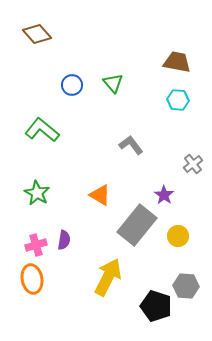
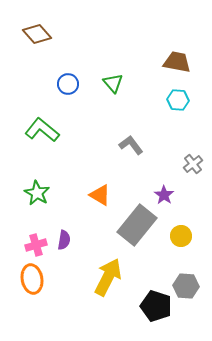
blue circle: moved 4 px left, 1 px up
yellow circle: moved 3 px right
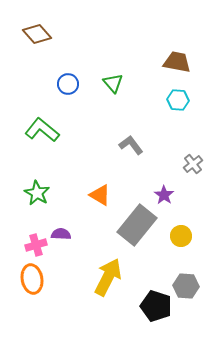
purple semicircle: moved 3 px left, 6 px up; rotated 96 degrees counterclockwise
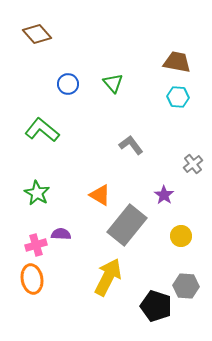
cyan hexagon: moved 3 px up
gray rectangle: moved 10 px left
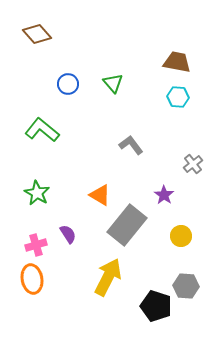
purple semicircle: moved 7 px right; rotated 54 degrees clockwise
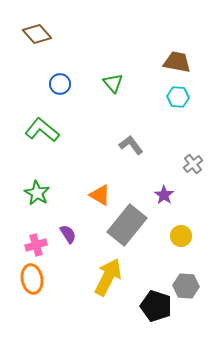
blue circle: moved 8 px left
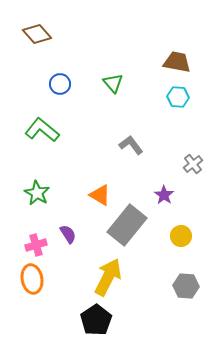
black pentagon: moved 60 px left, 14 px down; rotated 20 degrees clockwise
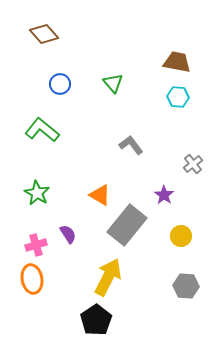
brown diamond: moved 7 px right
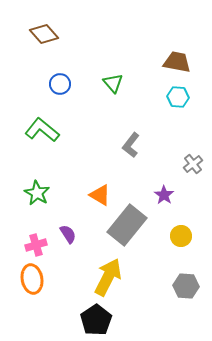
gray L-shape: rotated 105 degrees counterclockwise
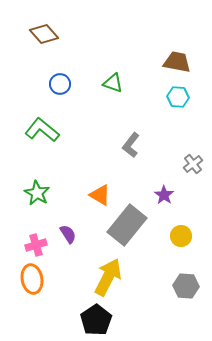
green triangle: rotated 30 degrees counterclockwise
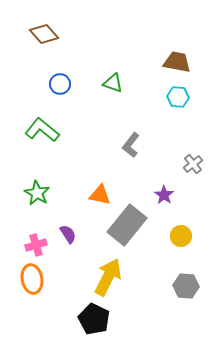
orange triangle: rotated 20 degrees counterclockwise
black pentagon: moved 2 px left, 1 px up; rotated 12 degrees counterclockwise
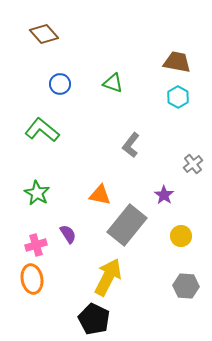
cyan hexagon: rotated 25 degrees clockwise
